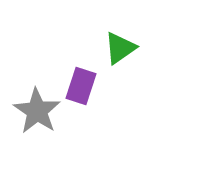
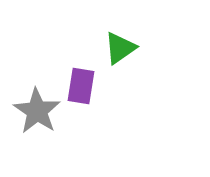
purple rectangle: rotated 9 degrees counterclockwise
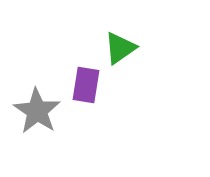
purple rectangle: moved 5 px right, 1 px up
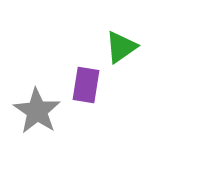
green triangle: moved 1 px right, 1 px up
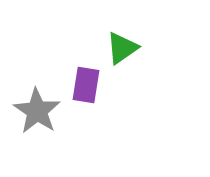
green triangle: moved 1 px right, 1 px down
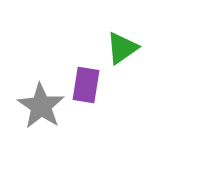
gray star: moved 4 px right, 5 px up
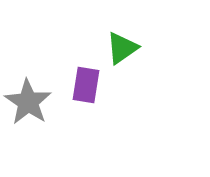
gray star: moved 13 px left, 4 px up
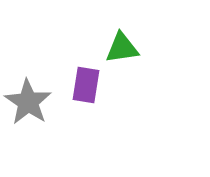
green triangle: rotated 27 degrees clockwise
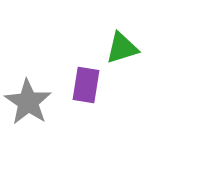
green triangle: rotated 9 degrees counterclockwise
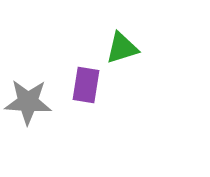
gray star: rotated 30 degrees counterclockwise
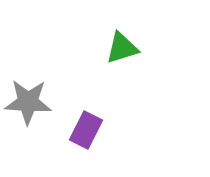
purple rectangle: moved 45 px down; rotated 18 degrees clockwise
